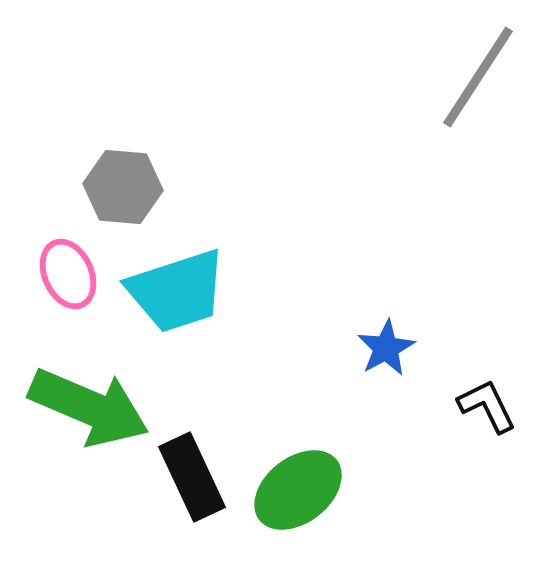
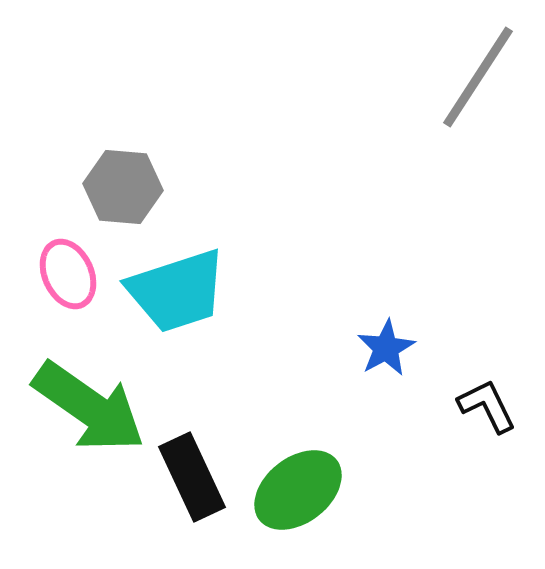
green arrow: rotated 12 degrees clockwise
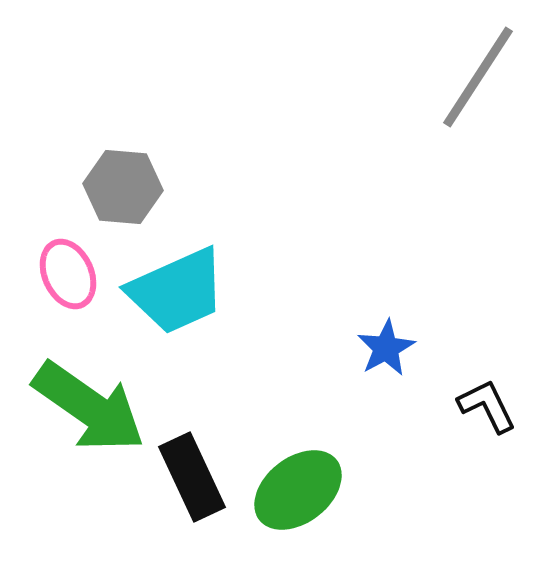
cyan trapezoid: rotated 6 degrees counterclockwise
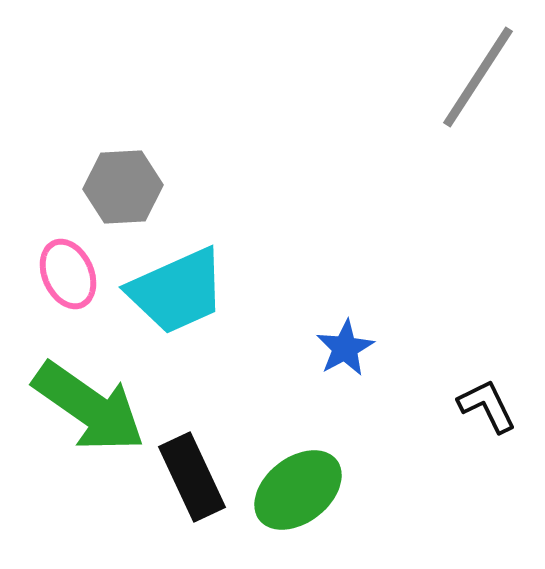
gray hexagon: rotated 8 degrees counterclockwise
blue star: moved 41 px left
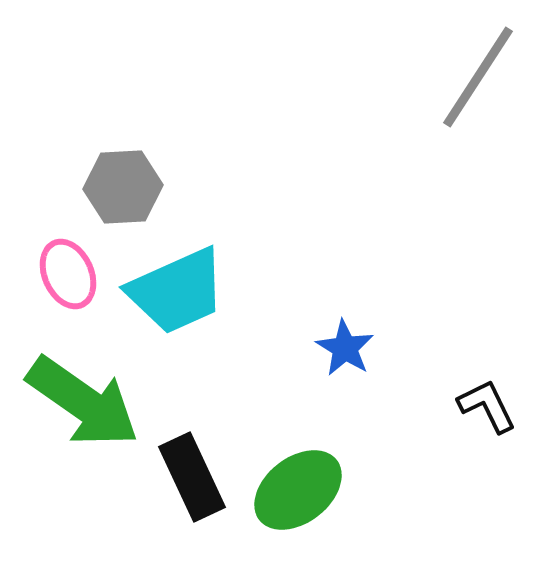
blue star: rotated 12 degrees counterclockwise
green arrow: moved 6 px left, 5 px up
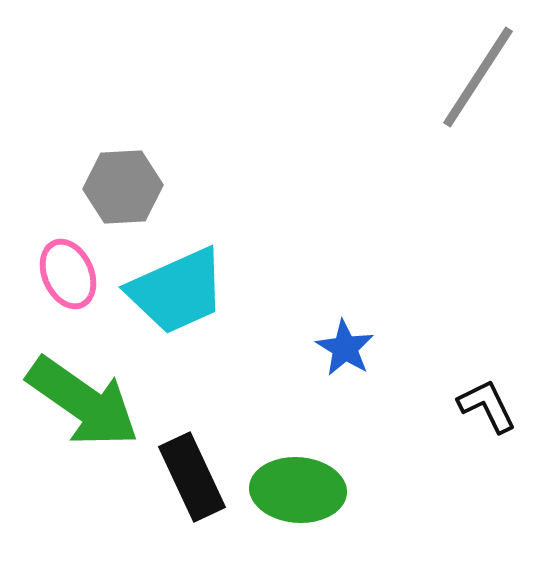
green ellipse: rotated 42 degrees clockwise
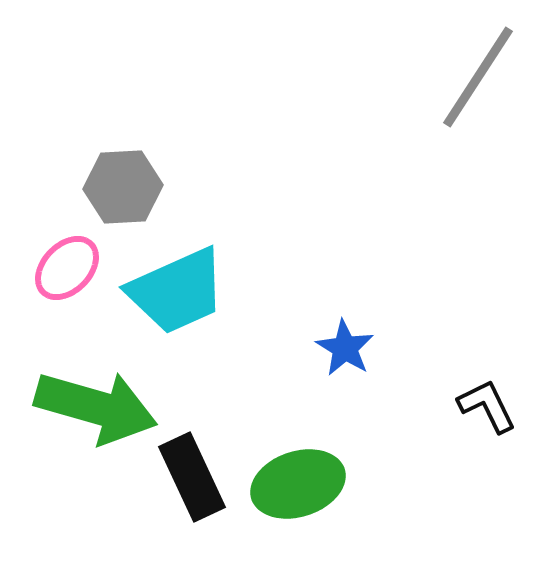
pink ellipse: moved 1 px left, 6 px up; rotated 68 degrees clockwise
green arrow: moved 13 px right, 5 px down; rotated 19 degrees counterclockwise
green ellipse: moved 6 px up; rotated 22 degrees counterclockwise
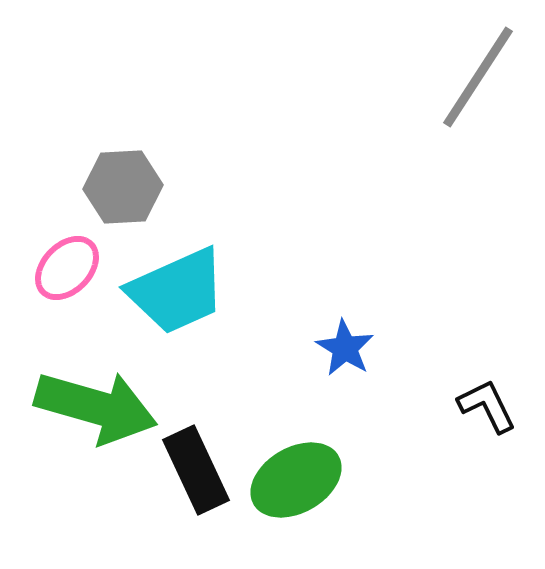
black rectangle: moved 4 px right, 7 px up
green ellipse: moved 2 px left, 4 px up; rotated 12 degrees counterclockwise
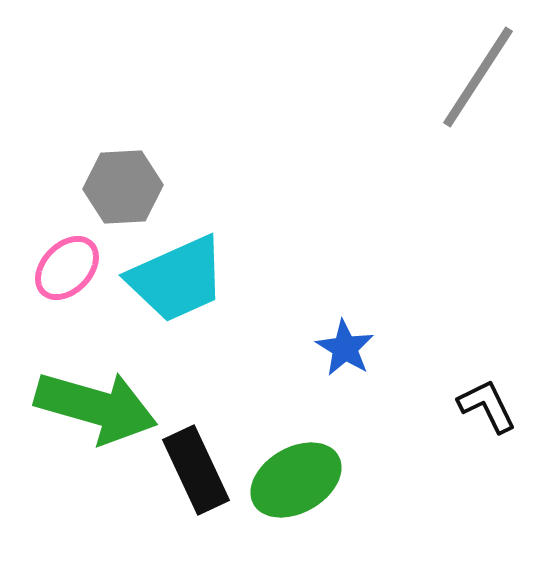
cyan trapezoid: moved 12 px up
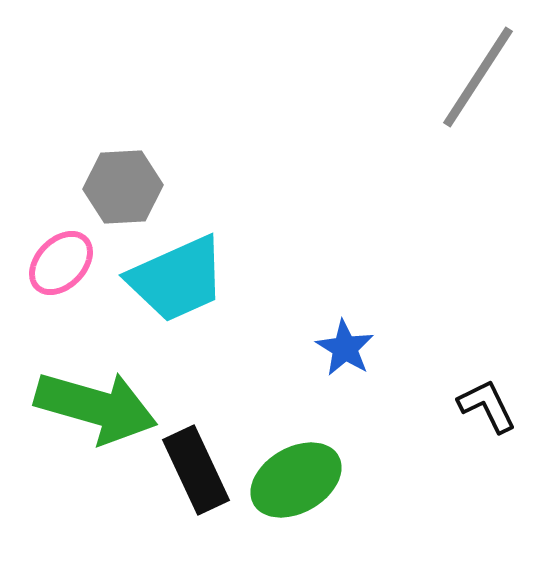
pink ellipse: moved 6 px left, 5 px up
